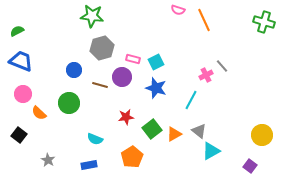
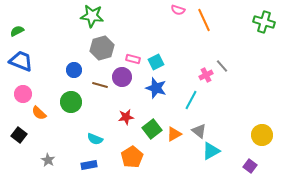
green circle: moved 2 px right, 1 px up
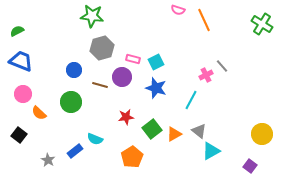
green cross: moved 2 px left, 2 px down; rotated 15 degrees clockwise
yellow circle: moved 1 px up
blue rectangle: moved 14 px left, 14 px up; rotated 28 degrees counterclockwise
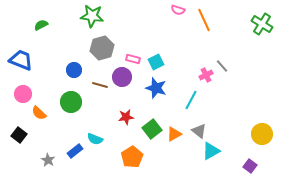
green semicircle: moved 24 px right, 6 px up
blue trapezoid: moved 1 px up
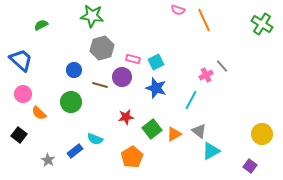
blue trapezoid: rotated 20 degrees clockwise
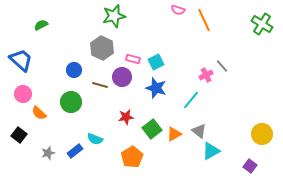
green star: moved 22 px right; rotated 20 degrees counterclockwise
gray hexagon: rotated 20 degrees counterclockwise
cyan line: rotated 12 degrees clockwise
gray star: moved 7 px up; rotated 24 degrees clockwise
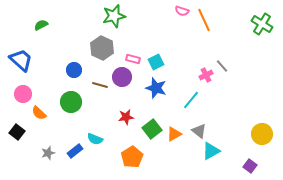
pink semicircle: moved 4 px right, 1 px down
black square: moved 2 px left, 3 px up
